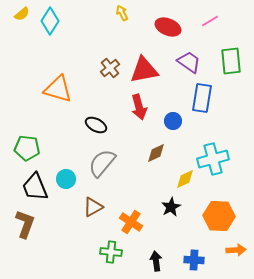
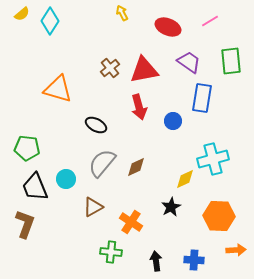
brown diamond: moved 20 px left, 14 px down
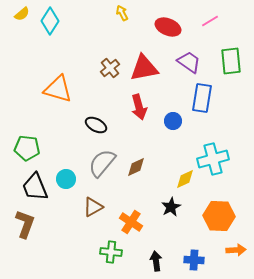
red triangle: moved 2 px up
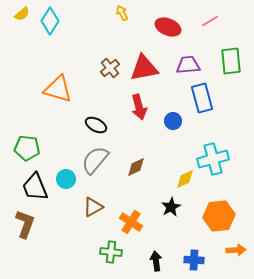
purple trapezoid: moved 1 px left, 3 px down; rotated 40 degrees counterclockwise
blue rectangle: rotated 24 degrees counterclockwise
gray semicircle: moved 7 px left, 3 px up
orange hexagon: rotated 8 degrees counterclockwise
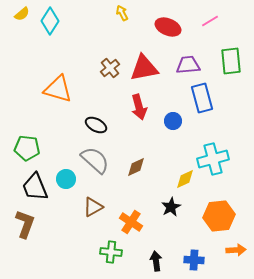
gray semicircle: rotated 92 degrees clockwise
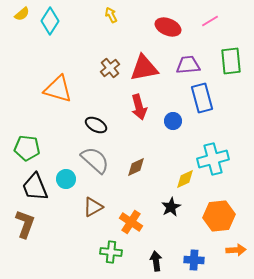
yellow arrow: moved 11 px left, 2 px down
